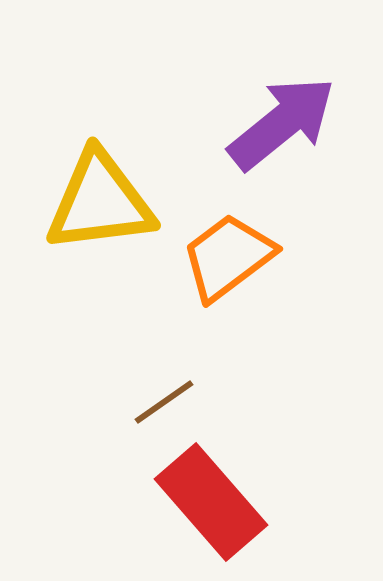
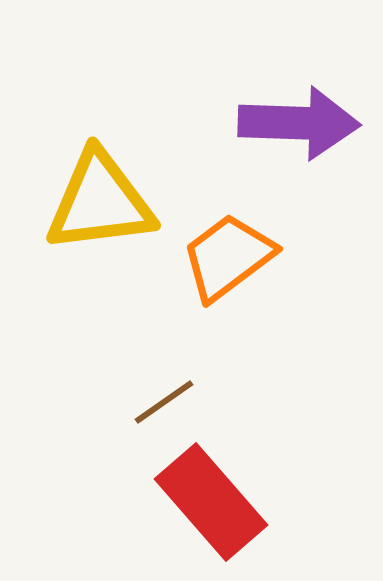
purple arrow: moved 17 px right; rotated 41 degrees clockwise
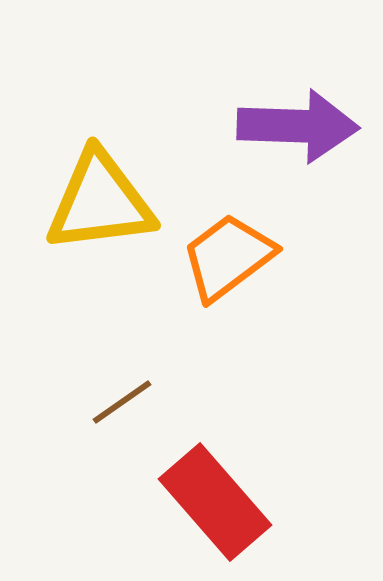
purple arrow: moved 1 px left, 3 px down
brown line: moved 42 px left
red rectangle: moved 4 px right
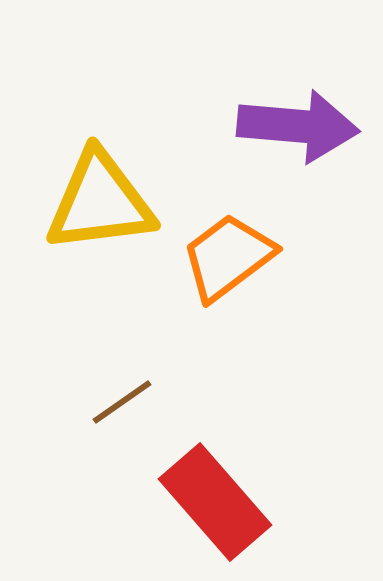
purple arrow: rotated 3 degrees clockwise
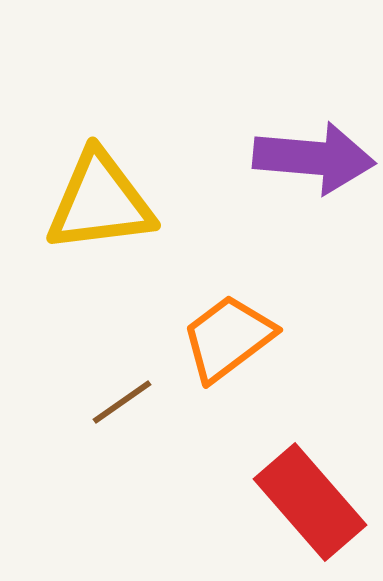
purple arrow: moved 16 px right, 32 px down
orange trapezoid: moved 81 px down
red rectangle: moved 95 px right
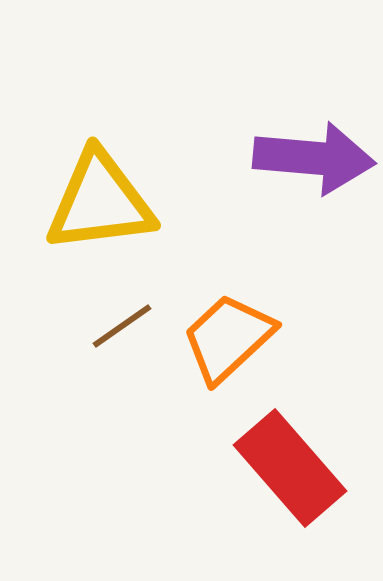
orange trapezoid: rotated 6 degrees counterclockwise
brown line: moved 76 px up
red rectangle: moved 20 px left, 34 px up
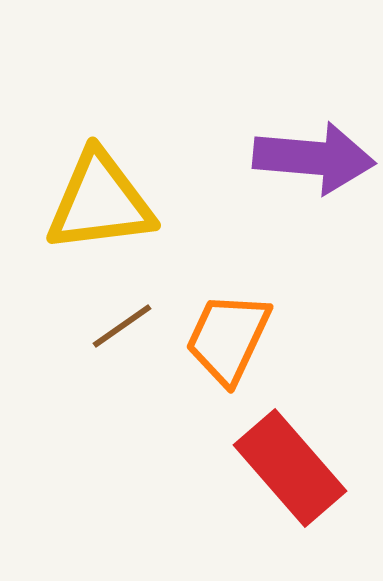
orange trapezoid: rotated 22 degrees counterclockwise
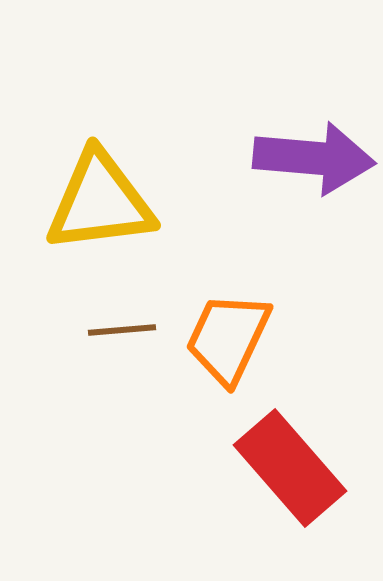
brown line: moved 4 px down; rotated 30 degrees clockwise
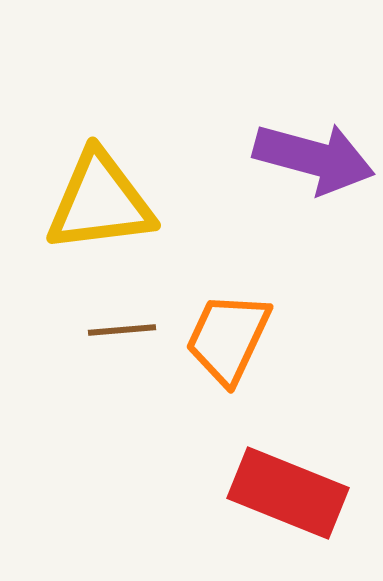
purple arrow: rotated 10 degrees clockwise
red rectangle: moved 2 px left, 25 px down; rotated 27 degrees counterclockwise
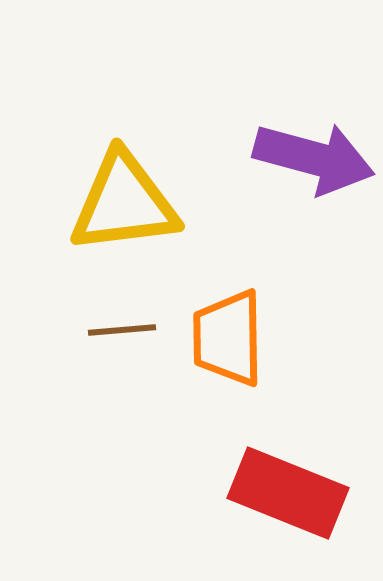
yellow triangle: moved 24 px right, 1 px down
orange trapezoid: rotated 26 degrees counterclockwise
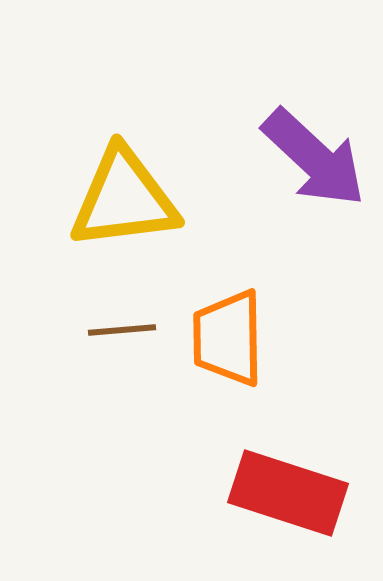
purple arrow: rotated 28 degrees clockwise
yellow triangle: moved 4 px up
red rectangle: rotated 4 degrees counterclockwise
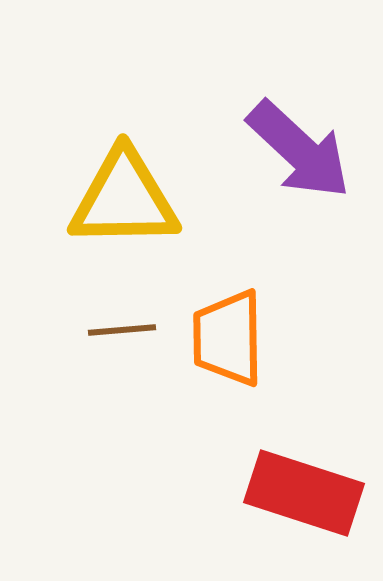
purple arrow: moved 15 px left, 8 px up
yellow triangle: rotated 6 degrees clockwise
red rectangle: moved 16 px right
